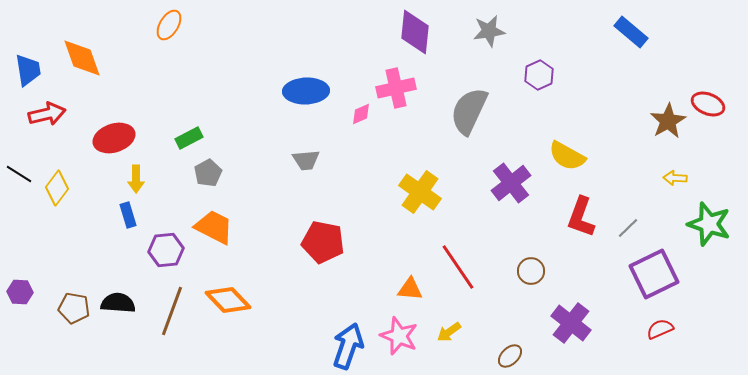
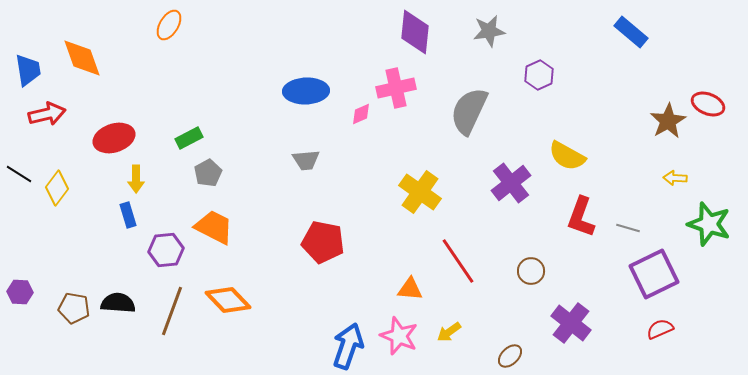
gray line at (628, 228): rotated 60 degrees clockwise
red line at (458, 267): moved 6 px up
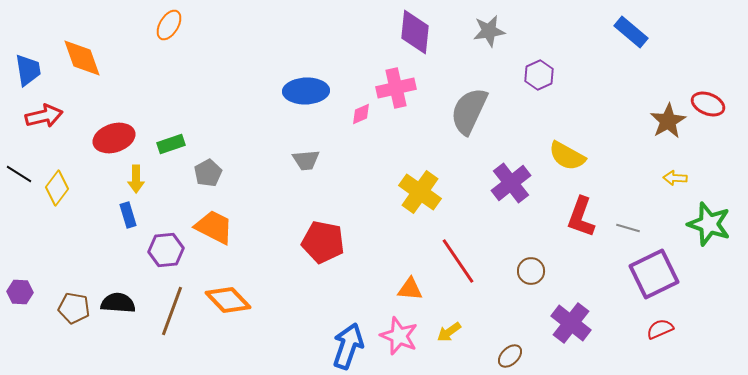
red arrow at (47, 114): moved 3 px left, 2 px down
green rectangle at (189, 138): moved 18 px left, 6 px down; rotated 8 degrees clockwise
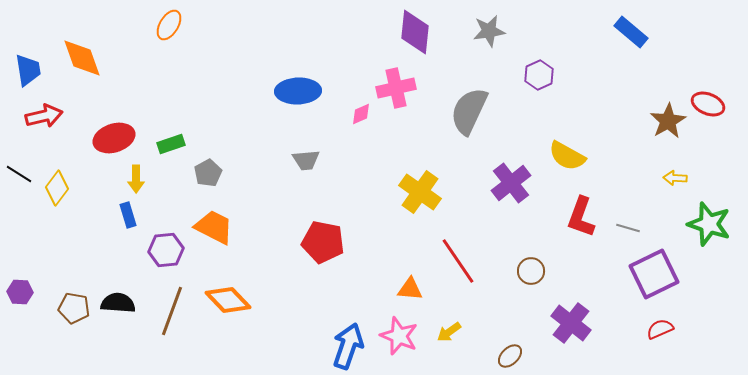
blue ellipse at (306, 91): moved 8 px left
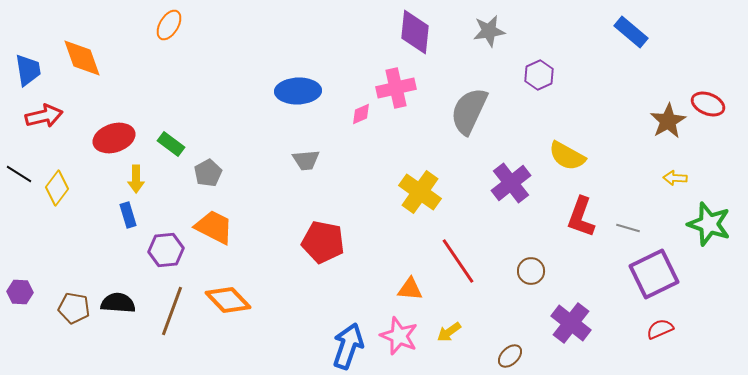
green rectangle at (171, 144): rotated 56 degrees clockwise
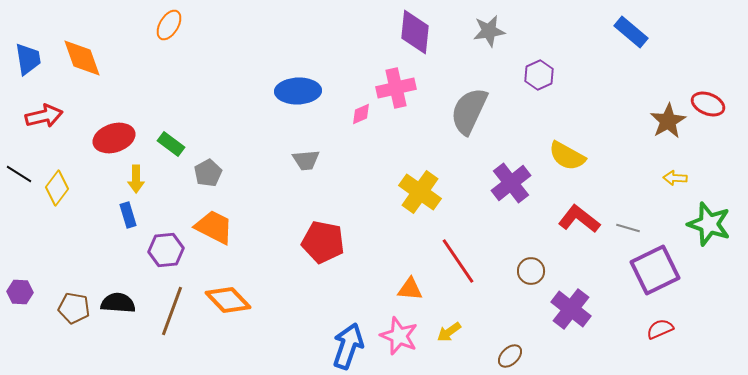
blue trapezoid at (28, 70): moved 11 px up
red L-shape at (581, 217): moved 2 px left, 2 px down; rotated 108 degrees clockwise
purple square at (654, 274): moved 1 px right, 4 px up
purple cross at (571, 323): moved 14 px up
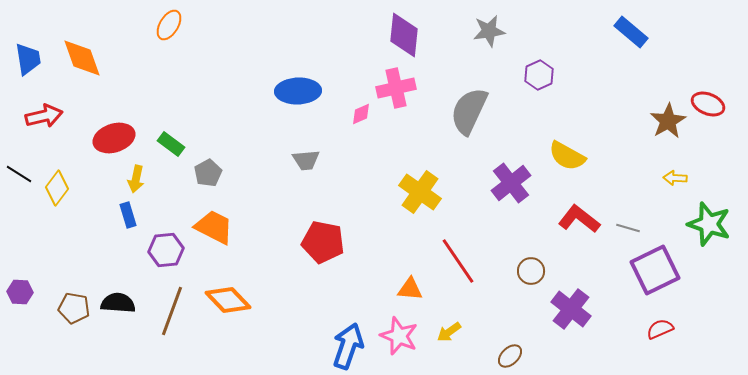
purple diamond at (415, 32): moved 11 px left, 3 px down
yellow arrow at (136, 179): rotated 12 degrees clockwise
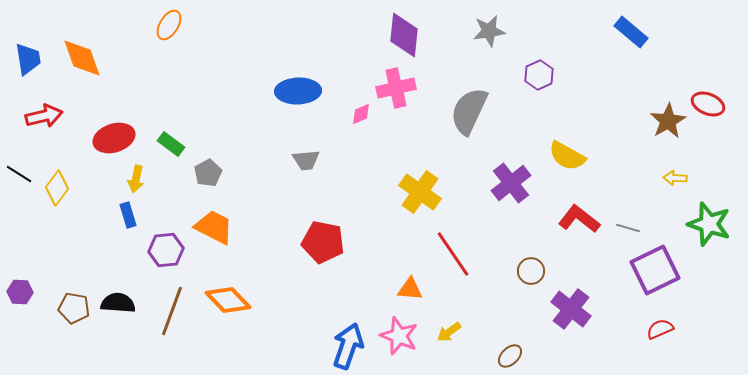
red line at (458, 261): moved 5 px left, 7 px up
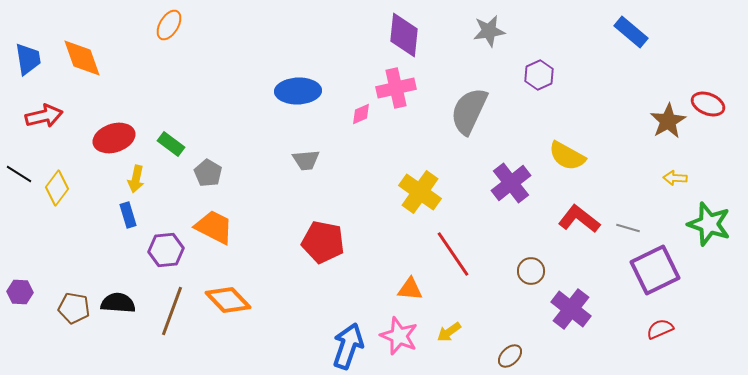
gray pentagon at (208, 173): rotated 12 degrees counterclockwise
